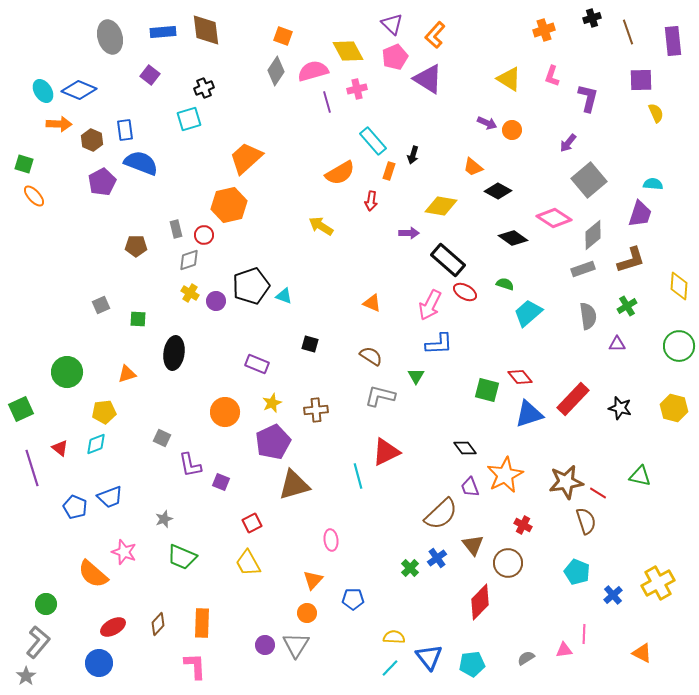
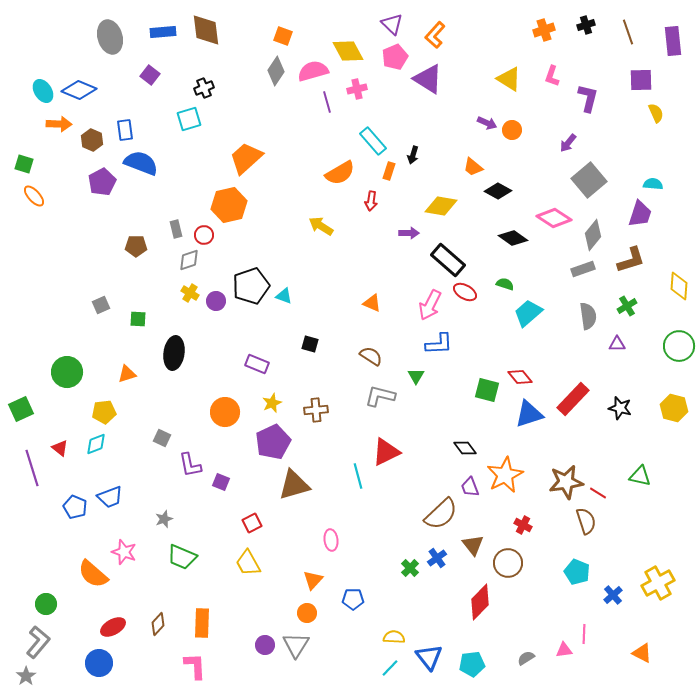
black cross at (592, 18): moved 6 px left, 7 px down
gray diamond at (593, 235): rotated 12 degrees counterclockwise
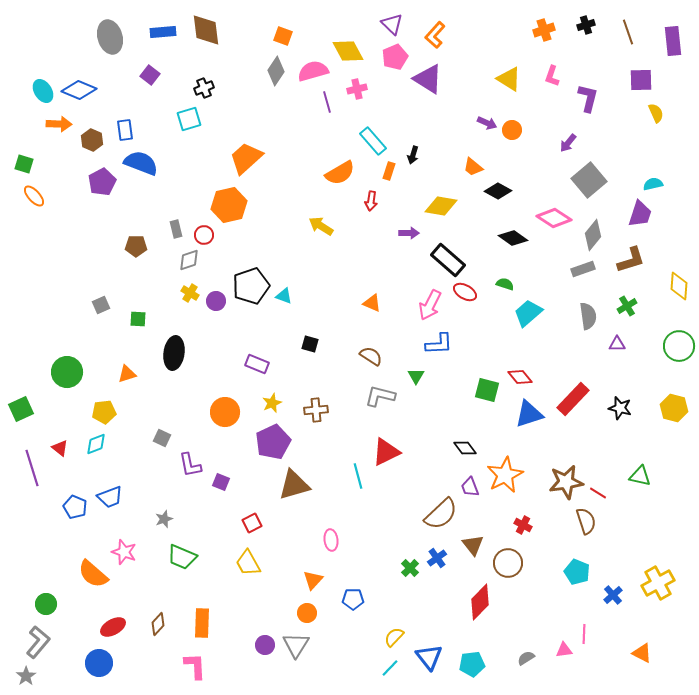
cyan semicircle at (653, 184): rotated 18 degrees counterclockwise
yellow semicircle at (394, 637): rotated 50 degrees counterclockwise
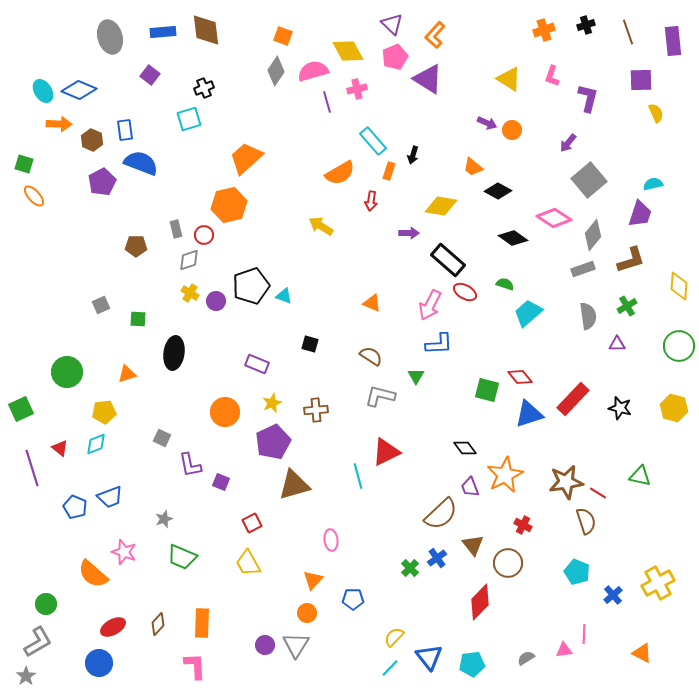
gray L-shape at (38, 642): rotated 20 degrees clockwise
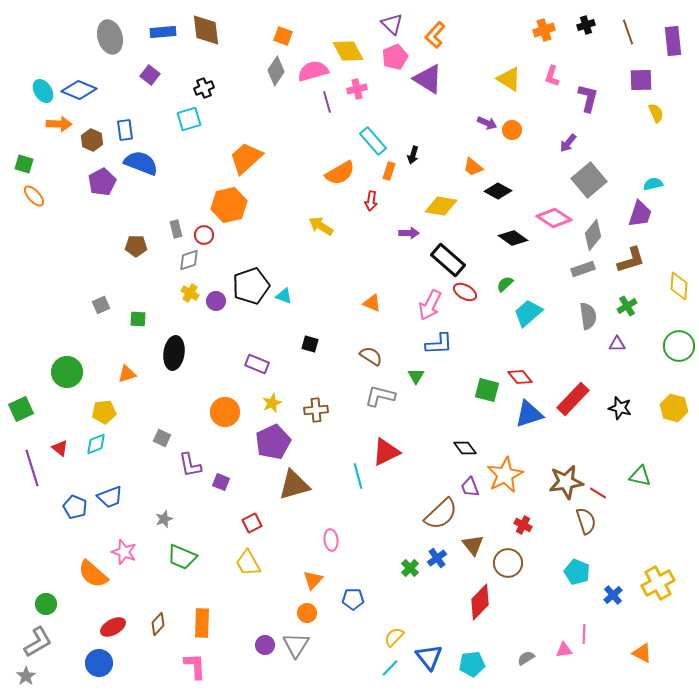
green semicircle at (505, 284): rotated 60 degrees counterclockwise
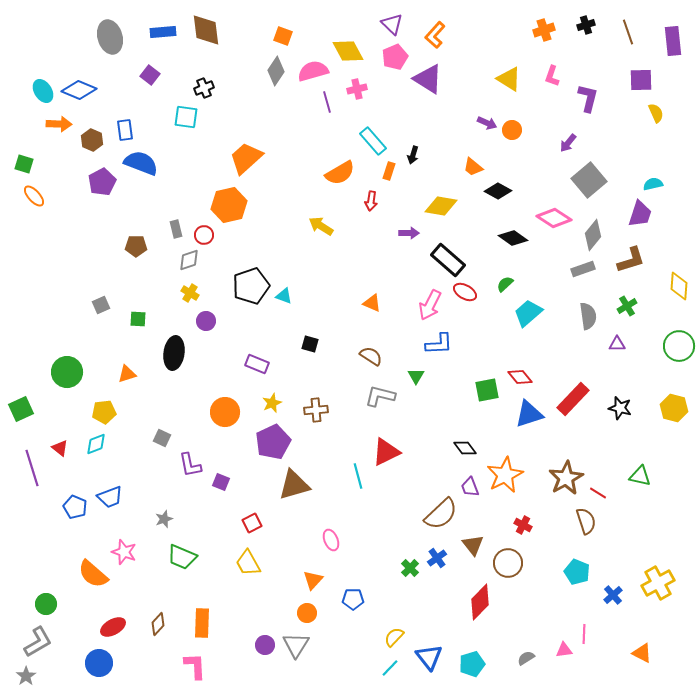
cyan square at (189, 119): moved 3 px left, 2 px up; rotated 25 degrees clockwise
purple circle at (216, 301): moved 10 px left, 20 px down
green square at (487, 390): rotated 25 degrees counterclockwise
brown star at (566, 482): moved 4 px up; rotated 20 degrees counterclockwise
pink ellipse at (331, 540): rotated 15 degrees counterclockwise
cyan pentagon at (472, 664): rotated 10 degrees counterclockwise
